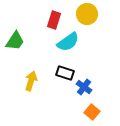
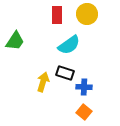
red rectangle: moved 3 px right, 5 px up; rotated 18 degrees counterclockwise
cyan semicircle: moved 1 px right, 3 px down
yellow arrow: moved 12 px right, 1 px down
blue cross: rotated 35 degrees counterclockwise
orange square: moved 8 px left
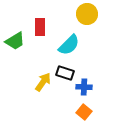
red rectangle: moved 17 px left, 12 px down
green trapezoid: rotated 25 degrees clockwise
cyan semicircle: rotated 10 degrees counterclockwise
yellow arrow: rotated 18 degrees clockwise
